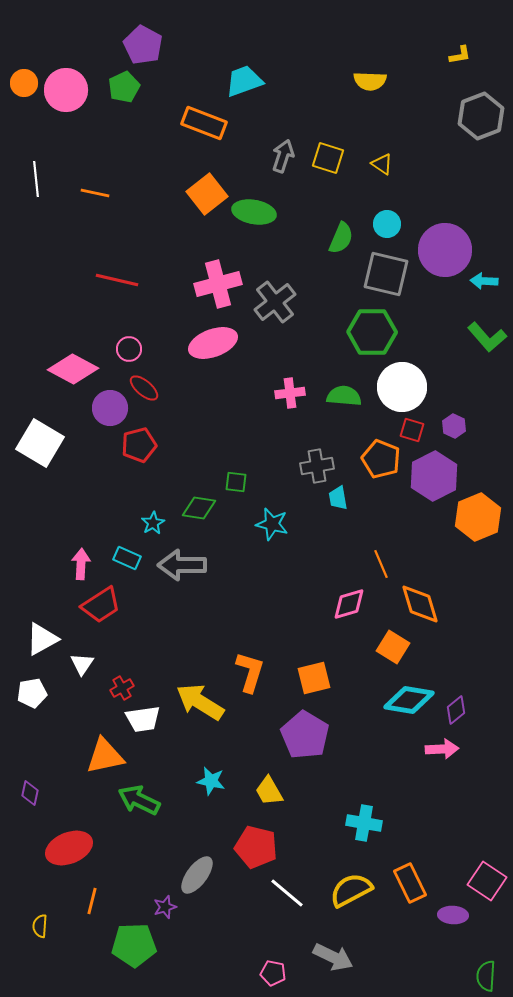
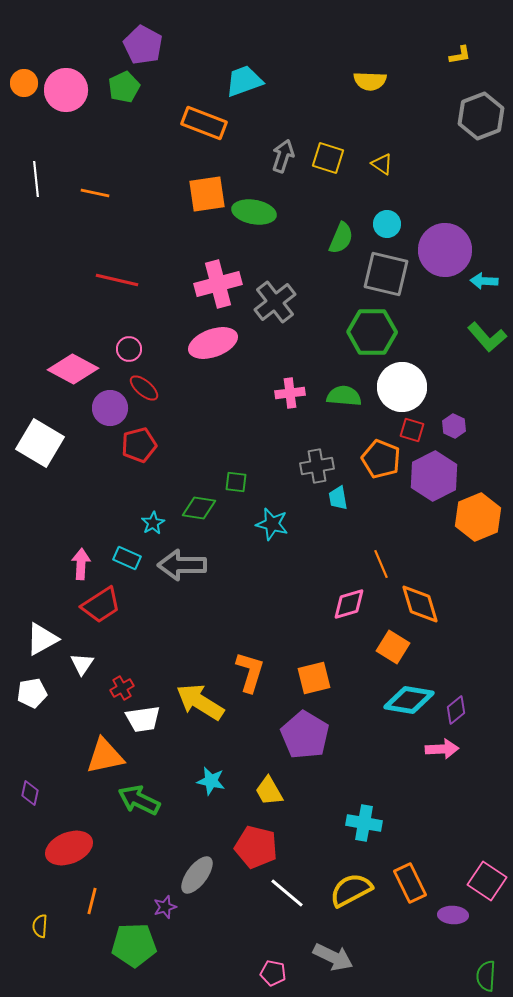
orange square at (207, 194): rotated 30 degrees clockwise
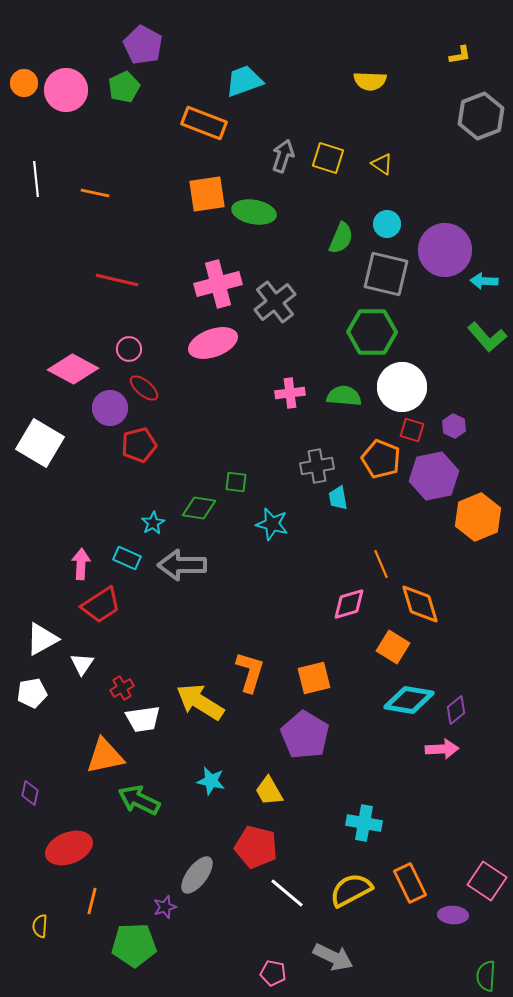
purple hexagon at (434, 476): rotated 15 degrees clockwise
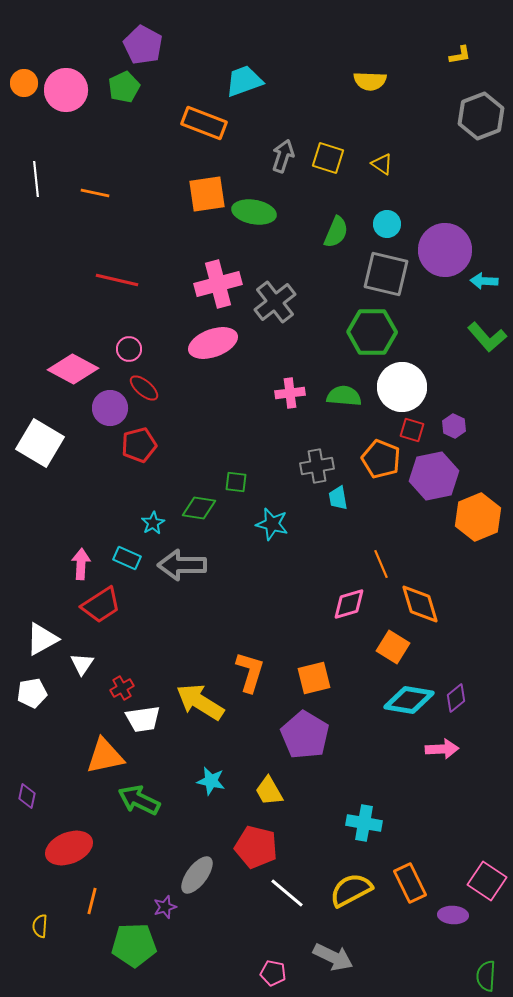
green semicircle at (341, 238): moved 5 px left, 6 px up
purple diamond at (456, 710): moved 12 px up
purple diamond at (30, 793): moved 3 px left, 3 px down
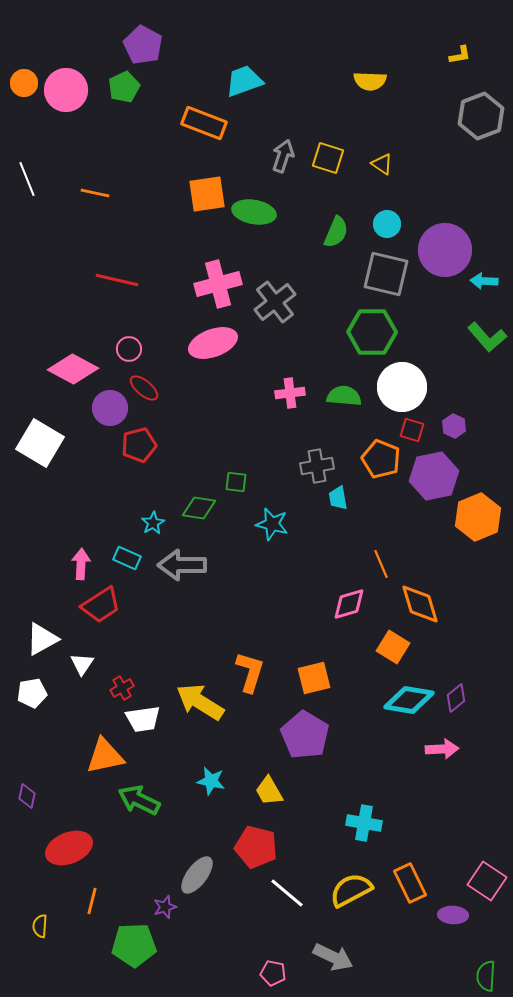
white line at (36, 179): moved 9 px left; rotated 16 degrees counterclockwise
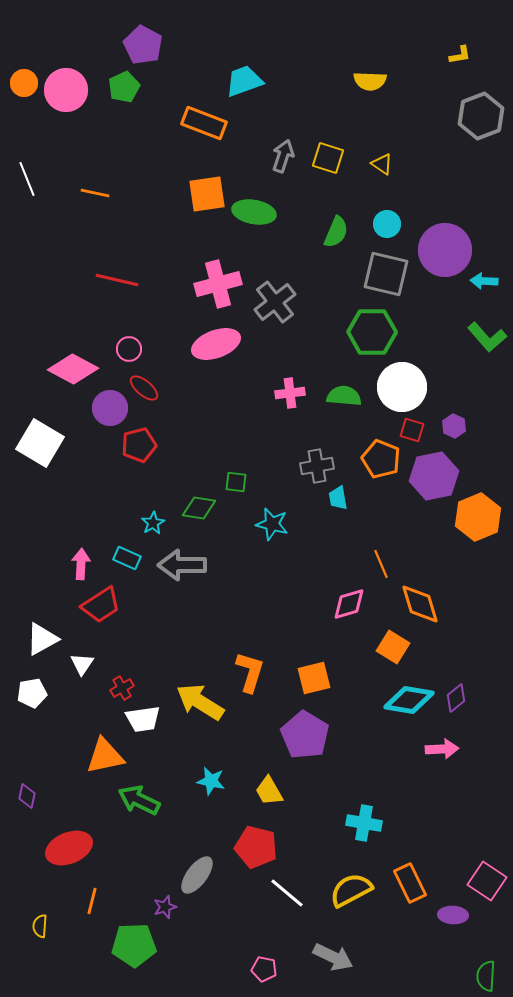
pink ellipse at (213, 343): moved 3 px right, 1 px down
pink pentagon at (273, 973): moved 9 px left, 4 px up
